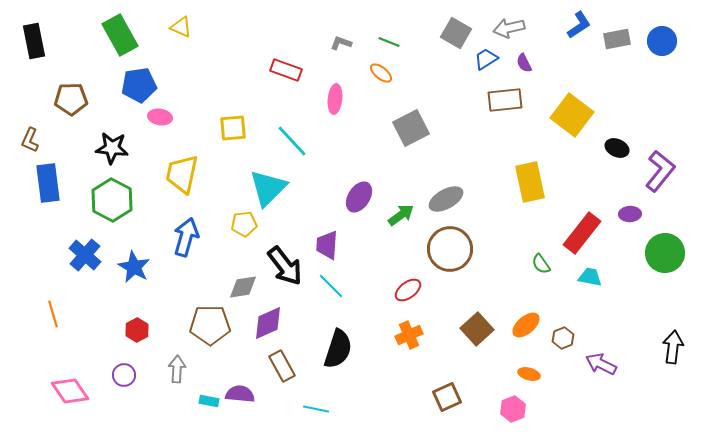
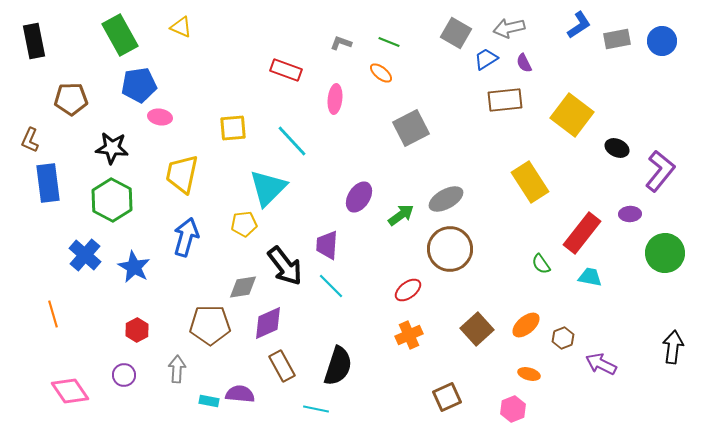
yellow rectangle at (530, 182): rotated 21 degrees counterclockwise
black semicircle at (338, 349): moved 17 px down
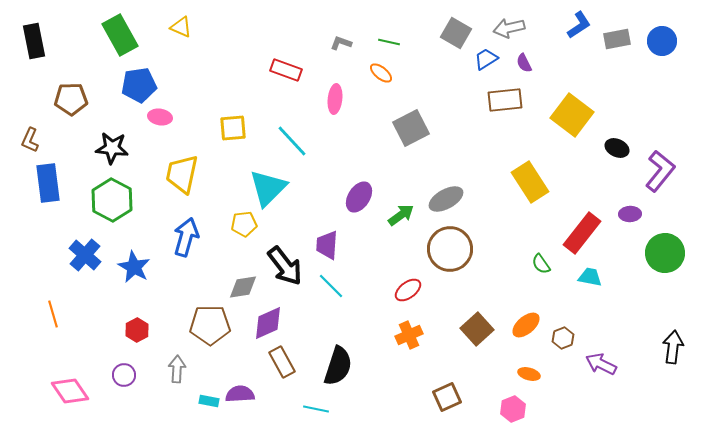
green line at (389, 42): rotated 10 degrees counterclockwise
brown rectangle at (282, 366): moved 4 px up
purple semicircle at (240, 394): rotated 8 degrees counterclockwise
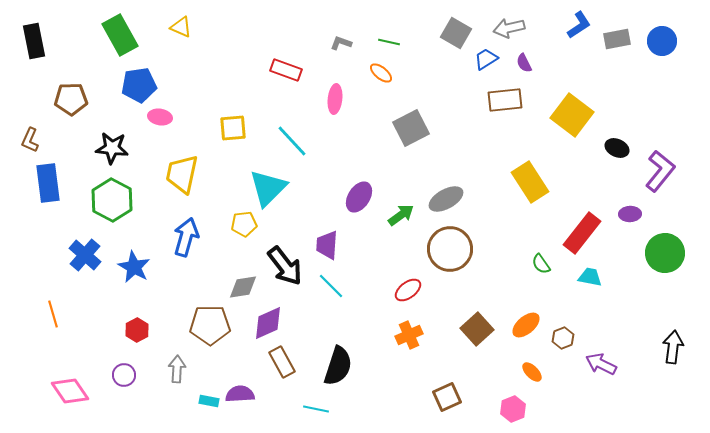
orange ellipse at (529, 374): moved 3 px right, 2 px up; rotated 30 degrees clockwise
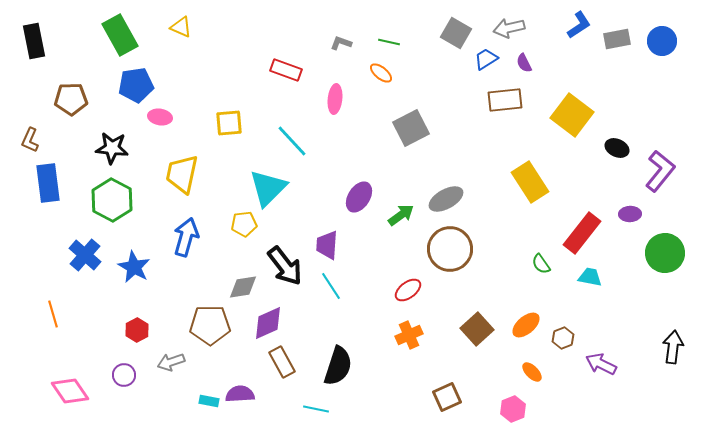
blue pentagon at (139, 85): moved 3 px left
yellow square at (233, 128): moved 4 px left, 5 px up
cyan line at (331, 286): rotated 12 degrees clockwise
gray arrow at (177, 369): moved 6 px left, 7 px up; rotated 112 degrees counterclockwise
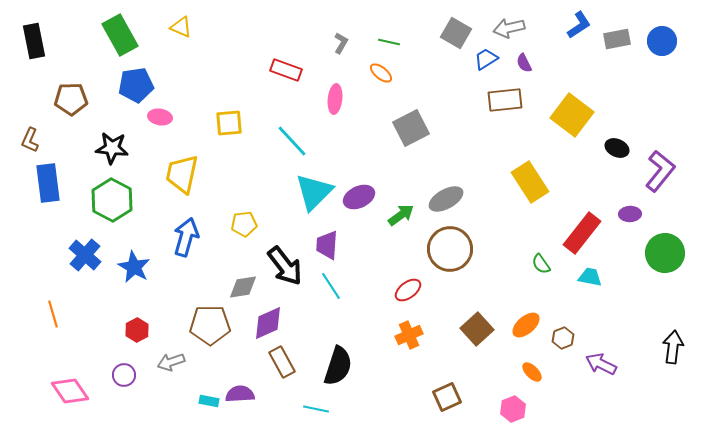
gray L-shape at (341, 43): rotated 100 degrees clockwise
cyan triangle at (268, 188): moved 46 px right, 4 px down
purple ellipse at (359, 197): rotated 32 degrees clockwise
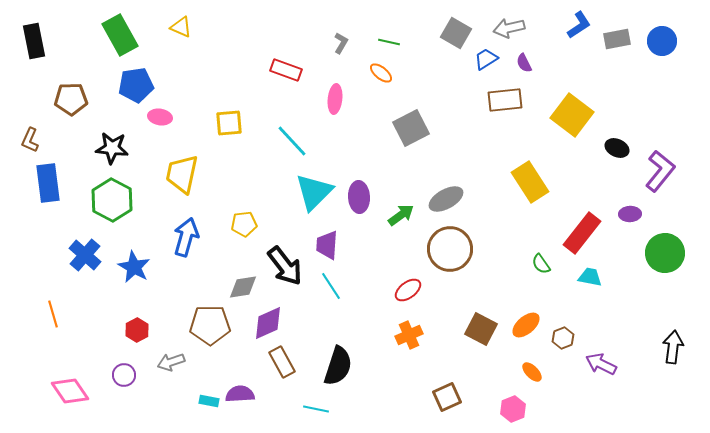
purple ellipse at (359, 197): rotated 68 degrees counterclockwise
brown square at (477, 329): moved 4 px right; rotated 20 degrees counterclockwise
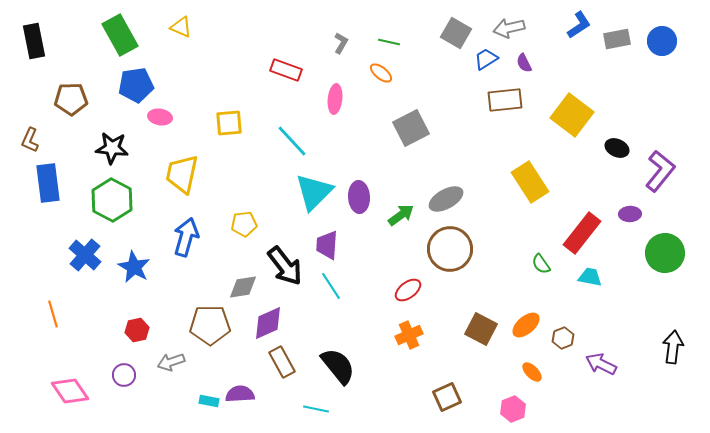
red hexagon at (137, 330): rotated 15 degrees clockwise
black semicircle at (338, 366): rotated 57 degrees counterclockwise
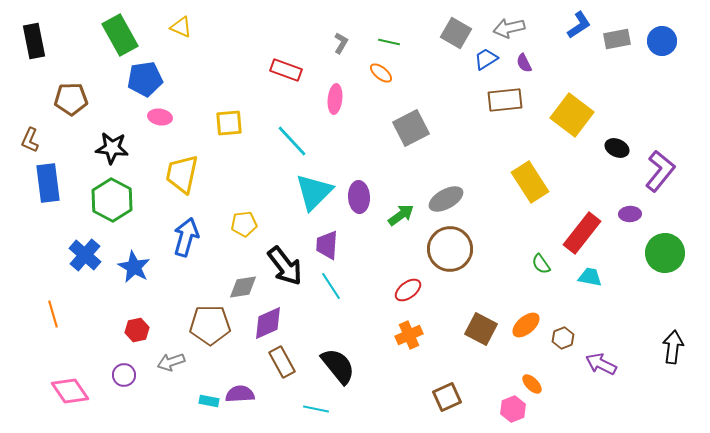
blue pentagon at (136, 85): moved 9 px right, 6 px up
orange ellipse at (532, 372): moved 12 px down
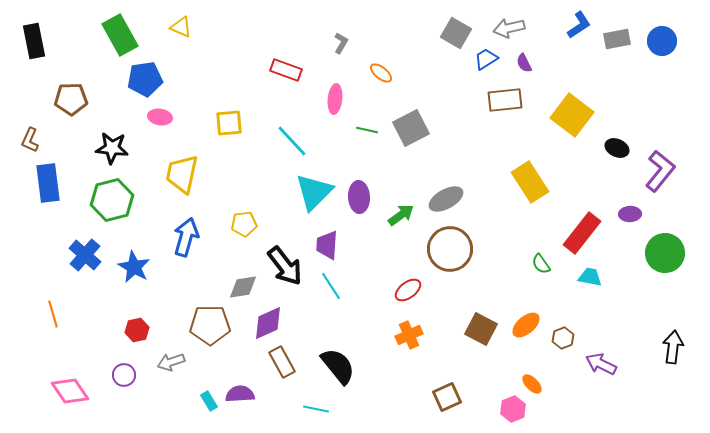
green line at (389, 42): moved 22 px left, 88 px down
green hexagon at (112, 200): rotated 18 degrees clockwise
cyan rectangle at (209, 401): rotated 48 degrees clockwise
